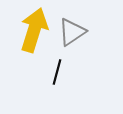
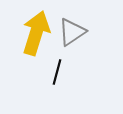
yellow arrow: moved 2 px right, 3 px down
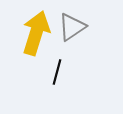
gray triangle: moved 5 px up
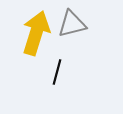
gray triangle: moved 3 px up; rotated 20 degrees clockwise
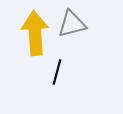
yellow arrow: moved 1 px left; rotated 21 degrees counterclockwise
